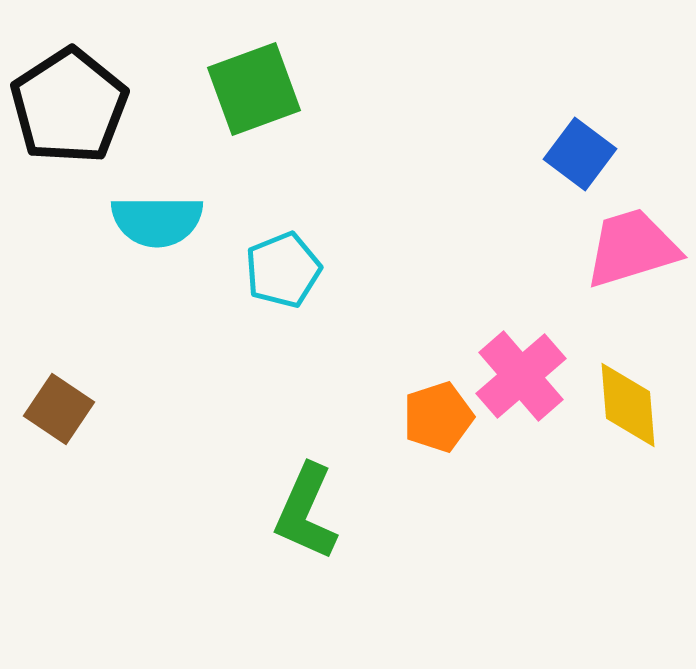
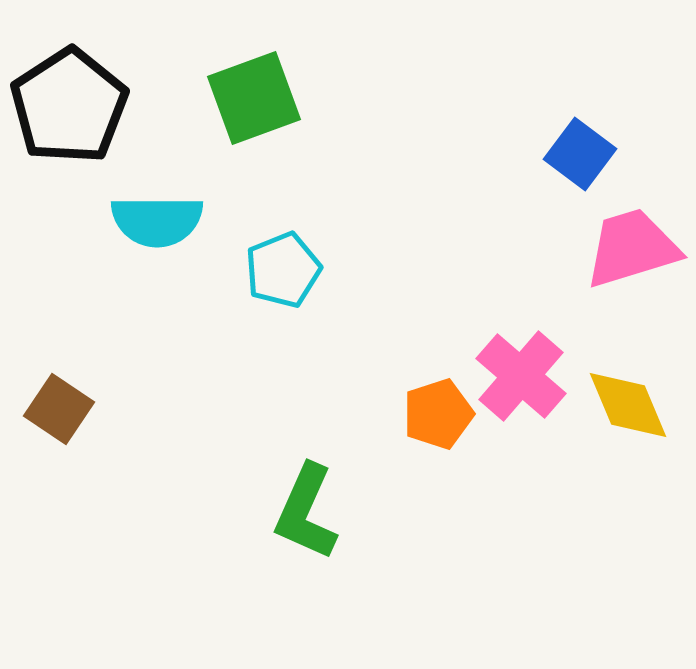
green square: moved 9 px down
pink cross: rotated 8 degrees counterclockwise
yellow diamond: rotated 18 degrees counterclockwise
orange pentagon: moved 3 px up
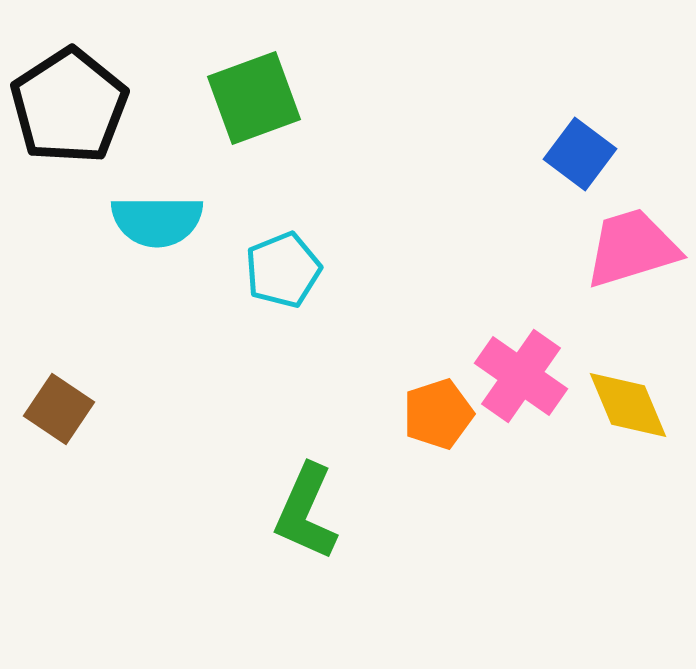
pink cross: rotated 6 degrees counterclockwise
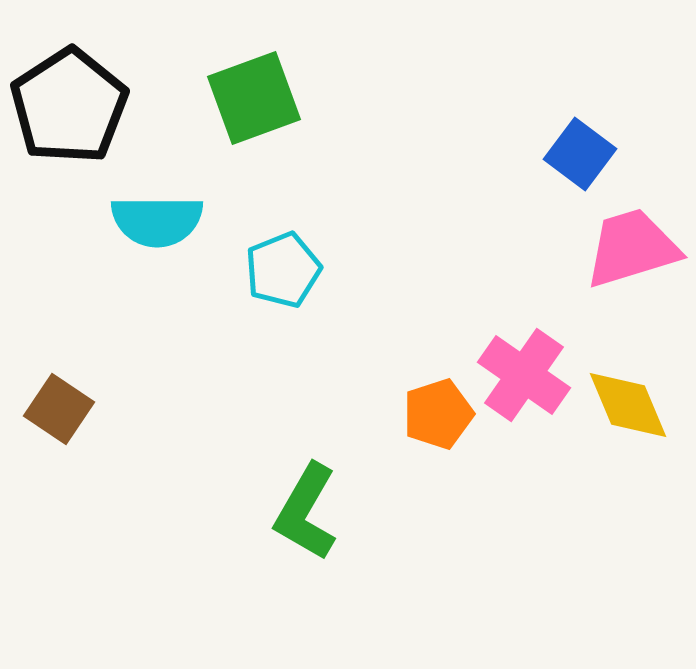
pink cross: moved 3 px right, 1 px up
green L-shape: rotated 6 degrees clockwise
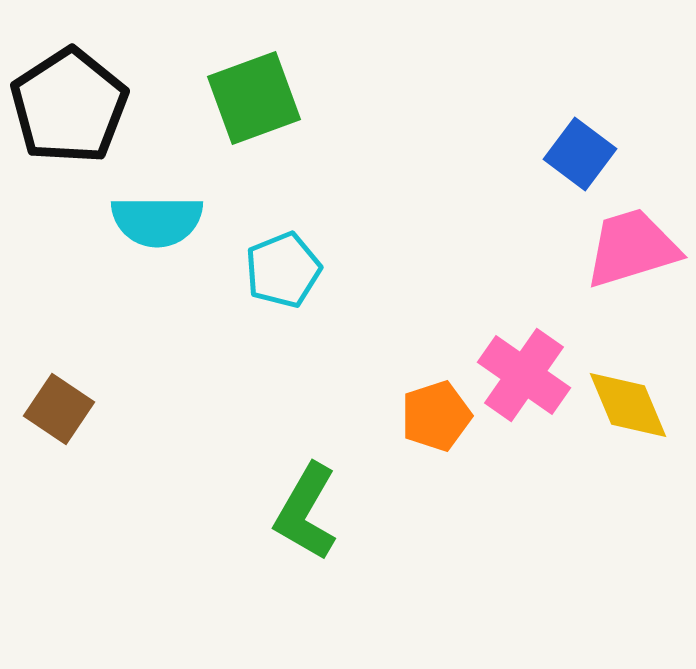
orange pentagon: moved 2 px left, 2 px down
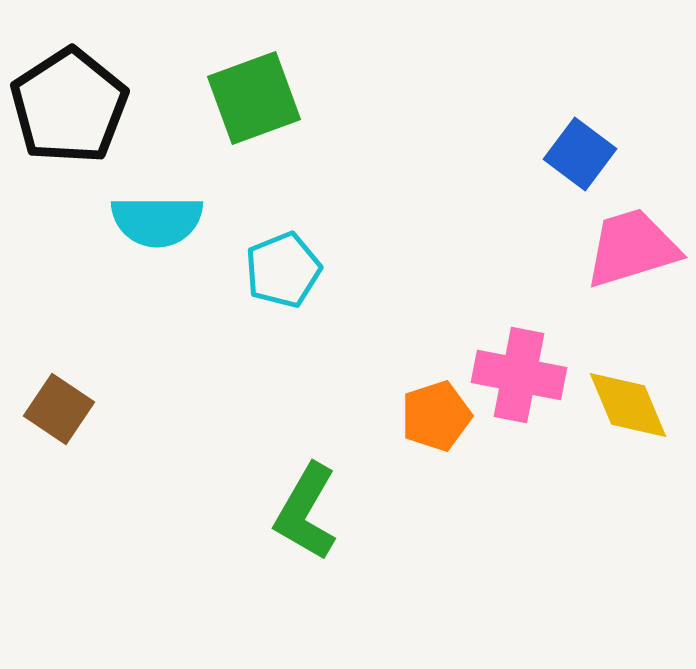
pink cross: moved 5 px left; rotated 24 degrees counterclockwise
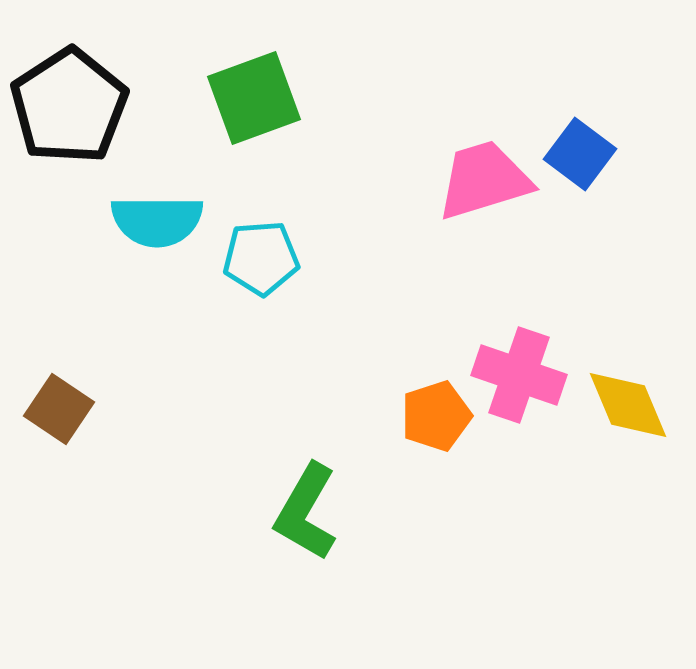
pink trapezoid: moved 148 px left, 68 px up
cyan pentagon: moved 22 px left, 12 px up; rotated 18 degrees clockwise
pink cross: rotated 8 degrees clockwise
